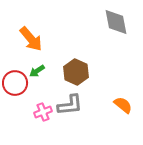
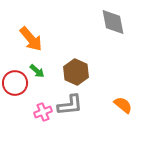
gray diamond: moved 3 px left
green arrow: rotated 105 degrees counterclockwise
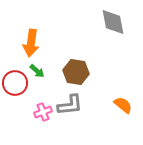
orange arrow: moved 4 px down; rotated 48 degrees clockwise
brown hexagon: rotated 15 degrees counterclockwise
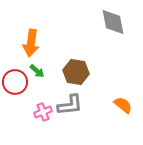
red circle: moved 1 px up
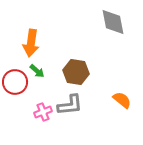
orange semicircle: moved 1 px left, 5 px up
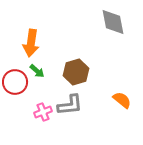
brown hexagon: rotated 25 degrees counterclockwise
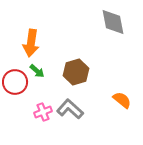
gray L-shape: moved 4 px down; rotated 132 degrees counterclockwise
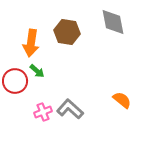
brown hexagon: moved 9 px left, 40 px up; rotated 25 degrees clockwise
red circle: moved 1 px up
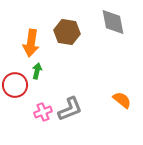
green arrow: rotated 119 degrees counterclockwise
red circle: moved 4 px down
gray L-shape: rotated 116 degrees clockwise
